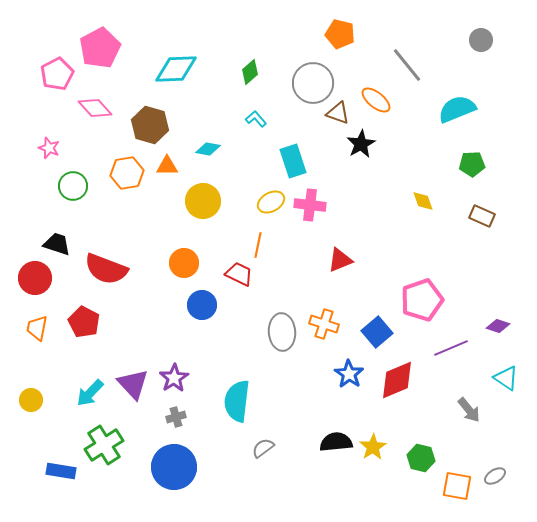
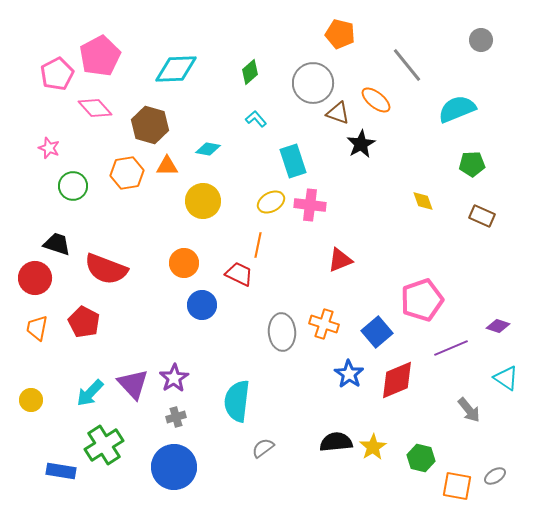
pink pentagon at (100, 48): moved 8 px down
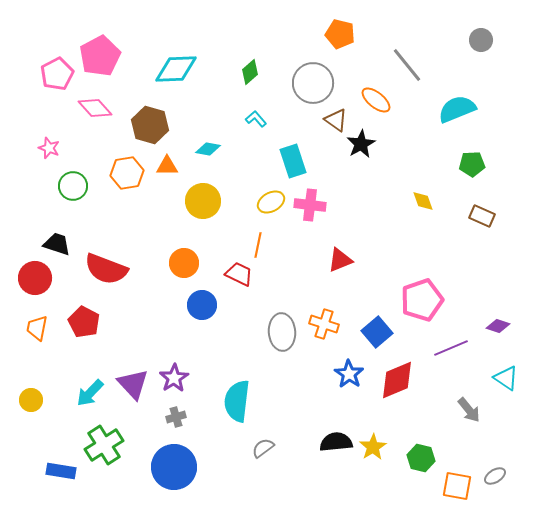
brown triangle at (338, 113): moved 2 px left, 7 px down; rotated 15 degrees clockwise
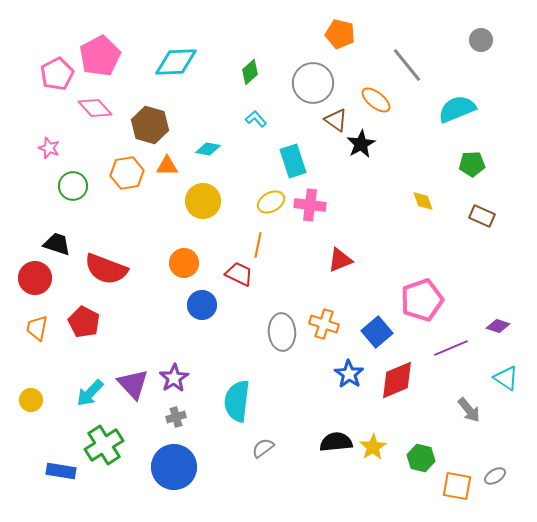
cyan diamond at (176, 69): moved 7 px up
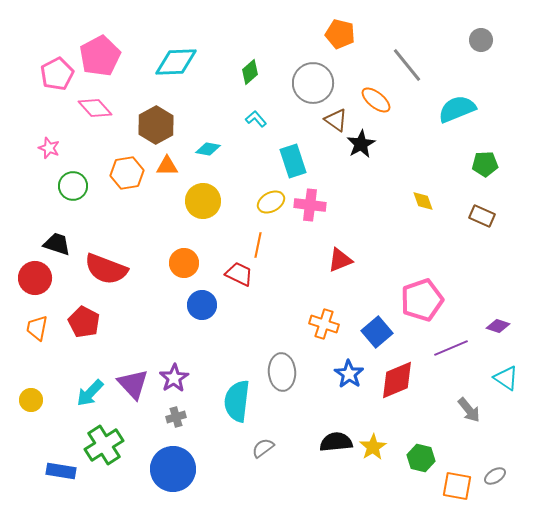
brown hexagon at (150, 125): moved 6 px right; rotated 15 degrees clockwise
green pentagon at (472, 164): moved 13 px right
gray ellipse at (282, 332): moved 40 px down
blue circle at (174, 467): moved 1 px left, 2 px down
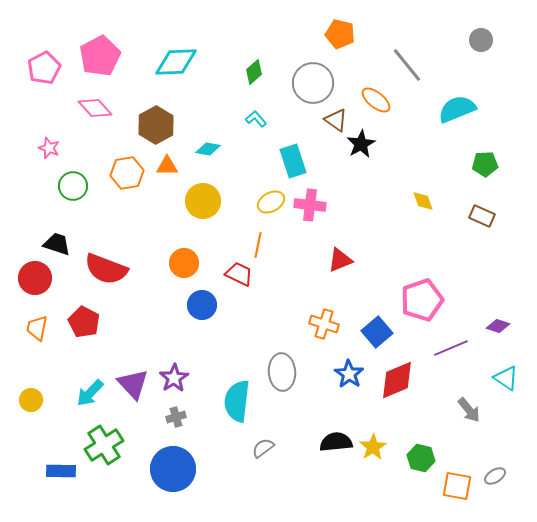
green diamond at (250, 72): moved 4 px right
pink pentagon at (57, 74): moved 13 px left, 6 px up
blue rectangle at (61, 471): rotated 8 degrees counterclockwise
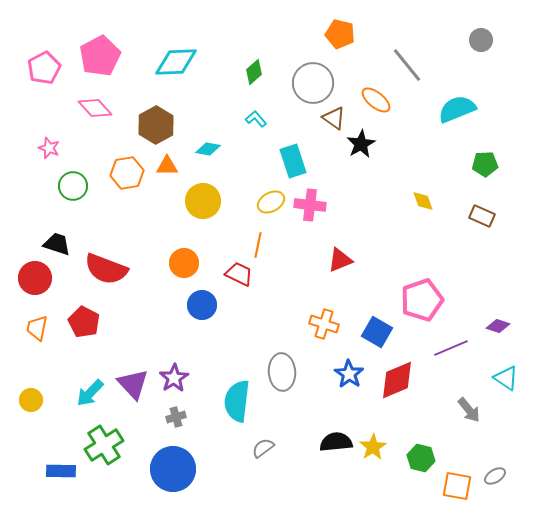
brown triangle at (336, 120): moved 2 px left, 2 px up
blue square at (377, 332): rotated 20 degrees counterclockwise
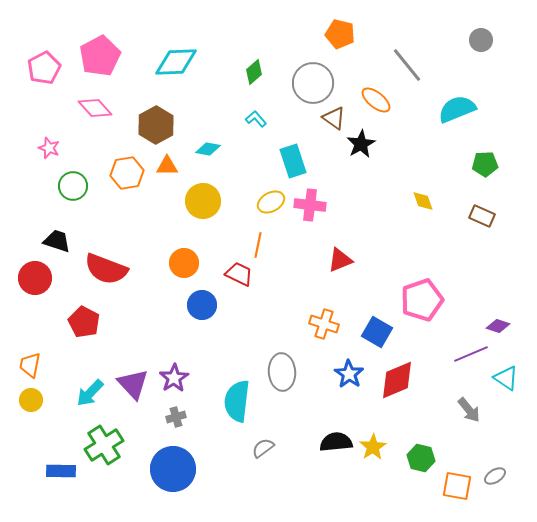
black trapezoid at (57, 244): moved 3 px up
orange trapezoid at (37, 328): moved 7 px left, 37 px down
purple line at (451, 348): moved 20 px right, 6 px down
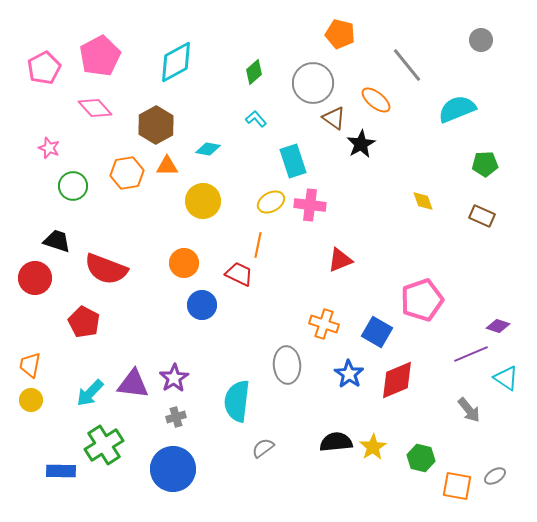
cyan diamond at (176, 62): rotated 27 degrees counterclockwise
gray ellipse at (282, 372): moved 5 px right, 7 px up
purple triangle at (133, 384): rotated 40 degrees counterclockwise
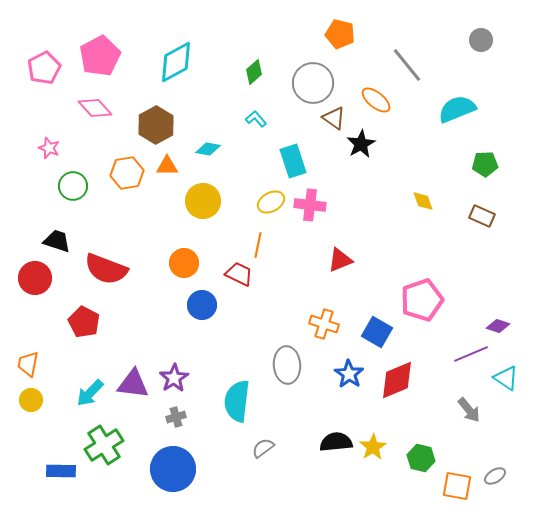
orange trapezoid at (30, 365): moved 2 px left, 1 px up
